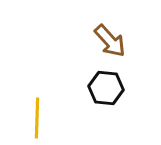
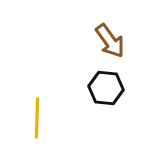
brown arrow: rotated 6 degrees clockwise
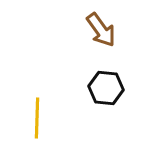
brown arrow: moved 9 px left, 11 px up
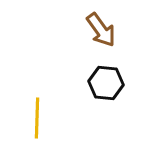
black hexagon: moved 5 px up
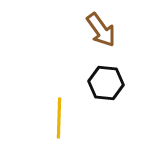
yellow line: moved 22 px right
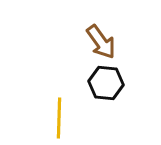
brown arrow: moved 12 px down
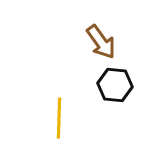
black hexagon: moved 9 px right, 2 px down
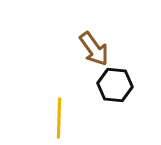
brown arrow: moved 7 px left, 7 px down
